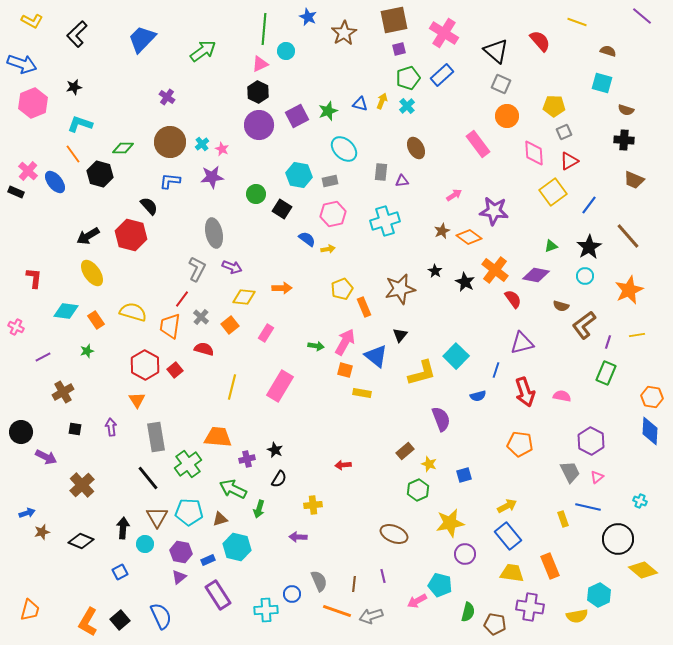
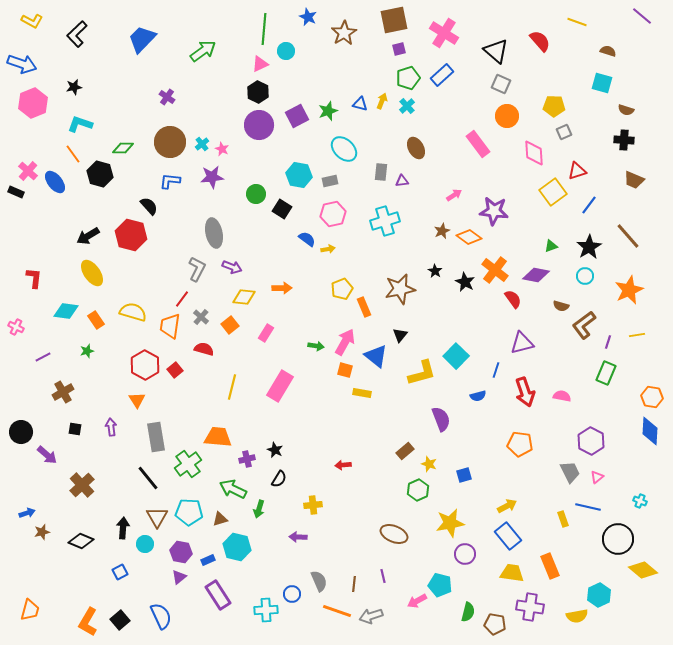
red triangle at (569, 161): moved 8 px right, 10 px down; rotated 12 degrees clockwise
purple arrow at (46, 457): moved 1 px right, 2 px up; rotated 15 degrees clockwise
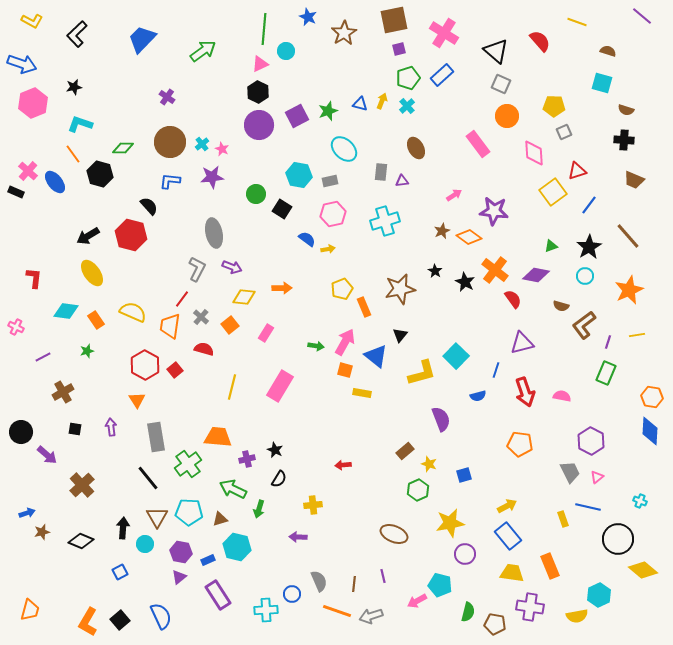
yellow semicircle at (133, 312): rotated 8 degrees clockwise
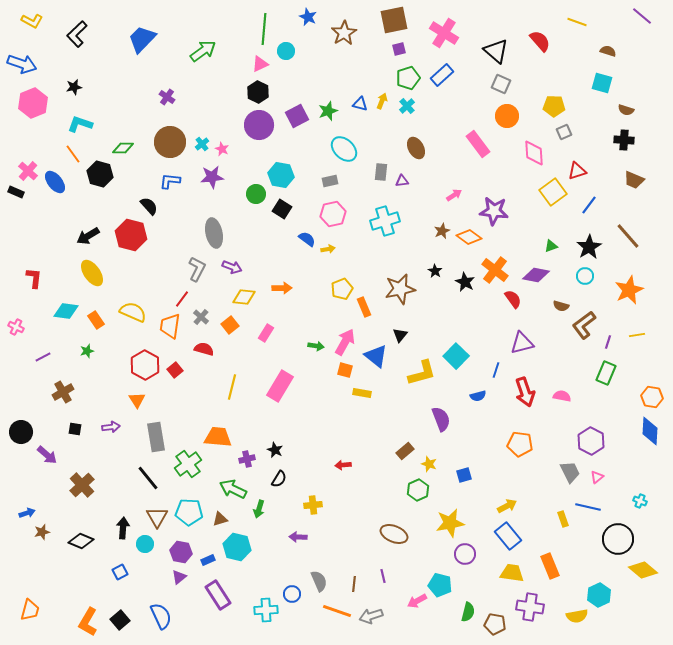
cyan hexagon at (299, 175): moved 18 px left
purple arrow at (111, 427): rotated 90 degrees clockwise
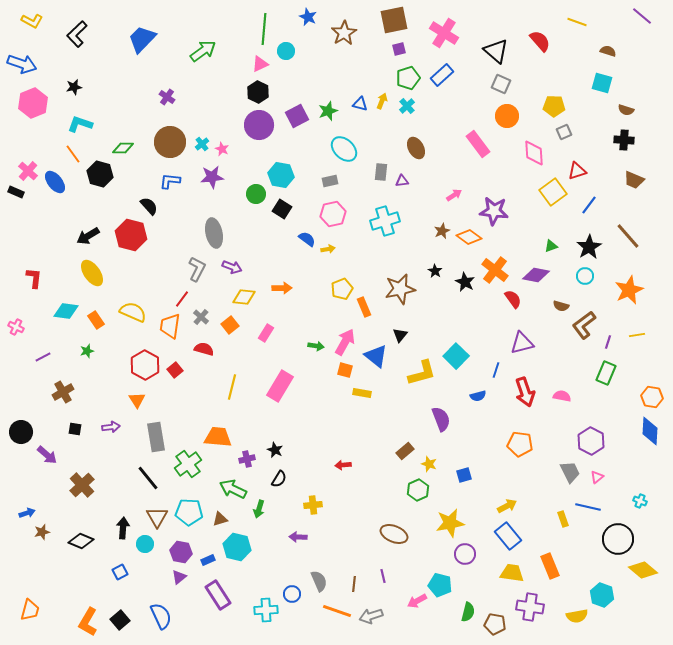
cyan hexagon at (599, 595): moved 3 px right; rotated 15 degrees counterclockwise
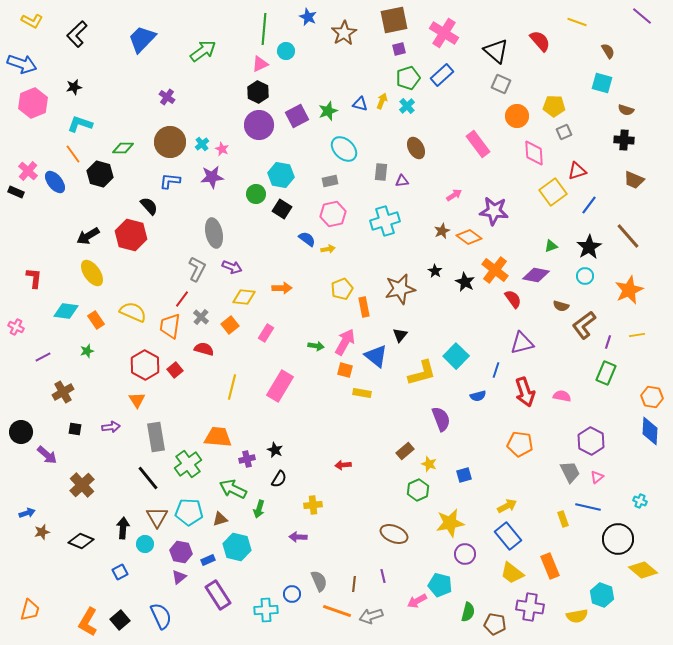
brown semicircle at (608, 51): rotated 42 degrees clockwise
orange circle at (507, 116): moved 10 px right
orange rectangle at (364, 307): rotated 12 degrees clockwise
yellow trapezoid at (512, 573): rotated 150 degrees counterclockwise
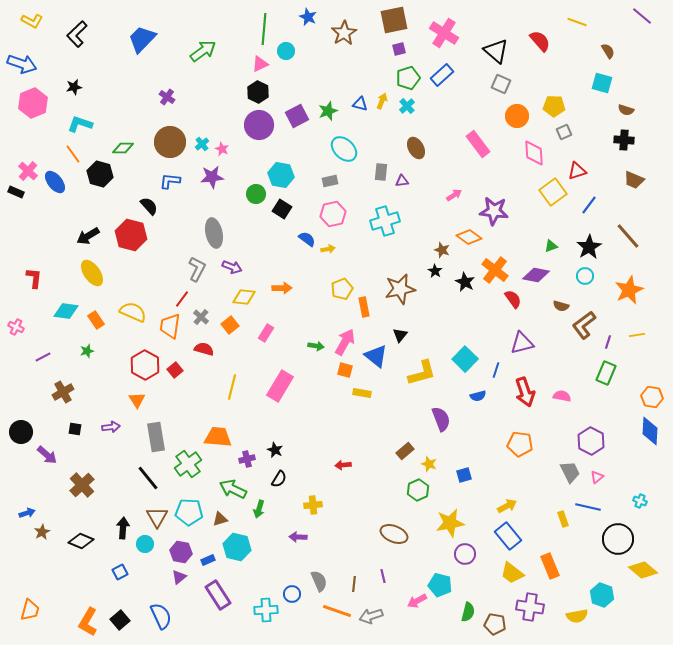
brown star at (442, 231): moved 19 px down; rotated 28 degrees counterclockwise
cyan square at (456, 356): moved 9 px right, 3 px down
brown star at (42, 532): rotated 14 degrees counterclockwise
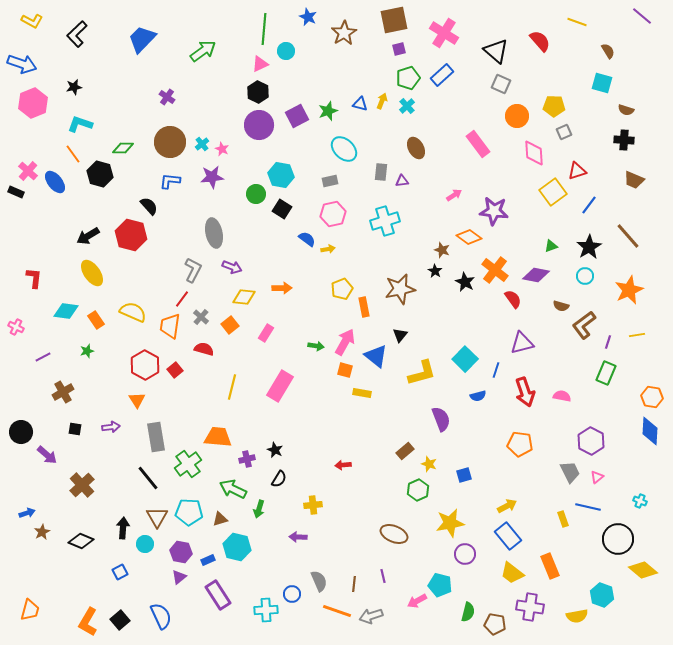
gray L-shape at (197, 269): moved 4 px left, 1 px down
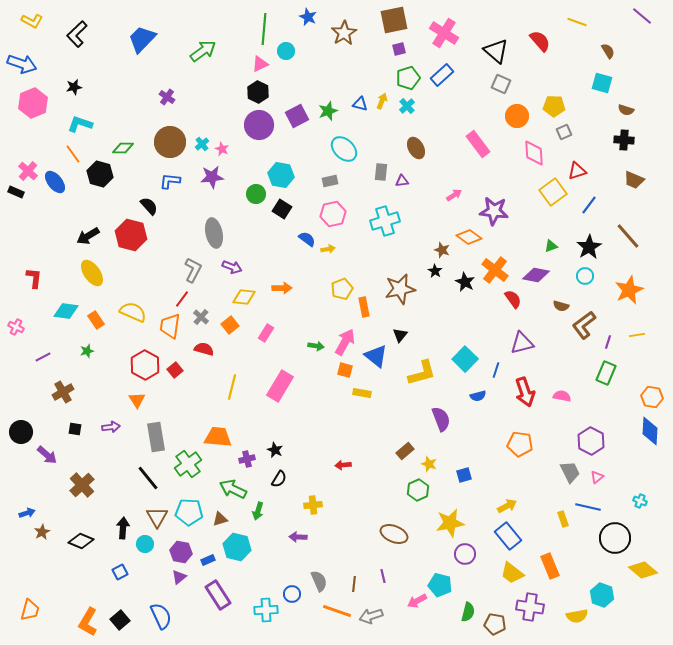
green arrow at (259, 509): moved 1 px left, 2 px down
black circle at (618, 539): moved 3 px left, 1 px up
